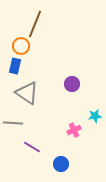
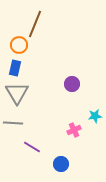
orange circle: moved 2 px left, 1 px up
blue rectangle: moved 2 px down
gray triangle: moved 10 px left; rotated 25 degrees clockwise
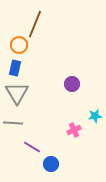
blue circle: moved 10 px left
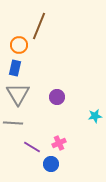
brown line: moved 4 px right, 2 px down
purple circle: moved 15 px left, 13 px down
gray triangle: moved 1 px right, 1 px down
pink cross: moved 15 px left, 13 px down
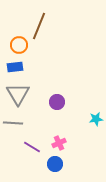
blue rectangle: moved 1 px up; rotated 70 degrees clockwise
purple circle: moved 5 px down
cyan star: moved 1 px right, 3 px down
blue circle: moved 4 px right
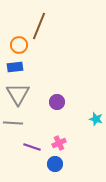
cyan star: rotated 24 degrees clockwise
purple line: rotated 12 degrees counterclockwise
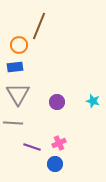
cyan star: moved 3 px left, 18 px up
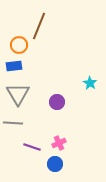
blue rectangle: moved 1 px left, 1 px up
cyan star: moved 3 px left, 18 px up; rotated 16 degrees clockwise
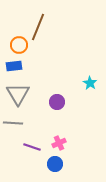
brown line: moved 1 px left, 1 px down
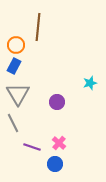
brown line: rotated 16 degrees counterclockwise
orange circle: moved 3 px left
blue rectangle: rotated 56 degrees counterclockwise
cyan star: rotated 24 degrees clockwise
gray line: rotated 60 degrees clockwise
pink cross: rotated 24 degrees counterclockwise
